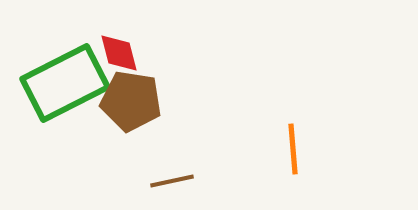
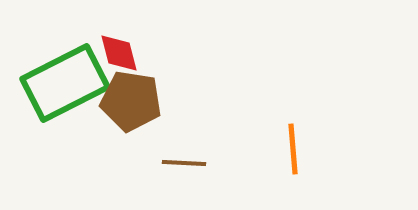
brown line: moved 12 px right, 18 px up; rotated 15 degrees clockwise
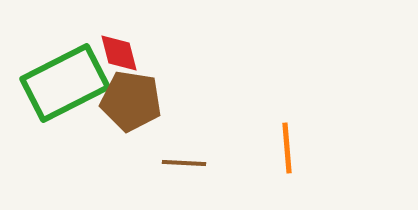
orange line: moved 6 px left, 1 px up
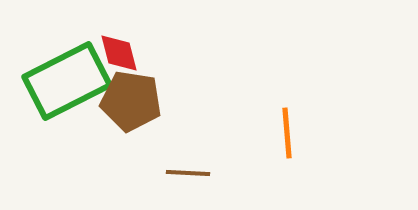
green rectangle: moved 2 px right, 2 px up
orange line: moved 15 px up
brown line: moved 4 px right, 10 px down
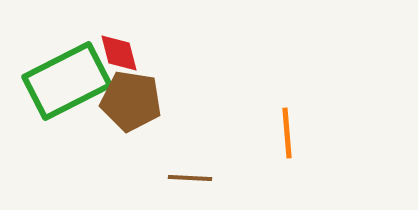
brown line: moved 2 px right, 5 px down
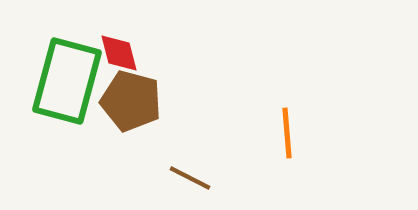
green rectangle: rotated 48 degrees counterclockwise
brown pentagon: rotated 6 degrees clockwise
brown line: rotated 24 degrees clockwise
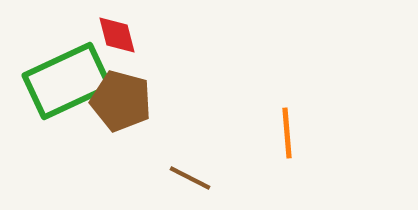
red diamond: moved 2 px left, 18 px up
green rectangle: rotated 50 degrees clockwise
brown pentagon: moved 10 px left
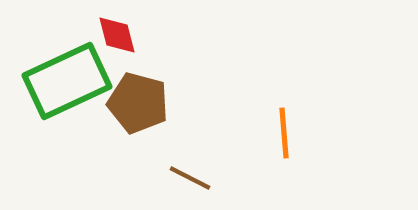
brown pentagon: moved 17 px right, 2 px down
orange line: moved 3 px left
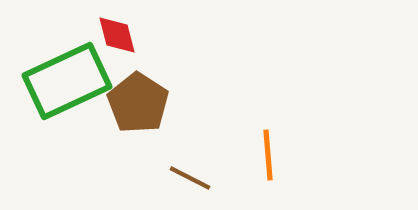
brown pentagon: rotated 18 degrees clockwise
orange line: moved 16 px left, 22 px down
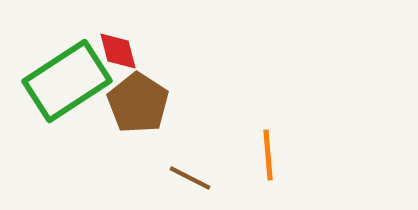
red diamond: moved 1 px right, 16 px down
green rectangle: rotated 8 degrees counterclockwise
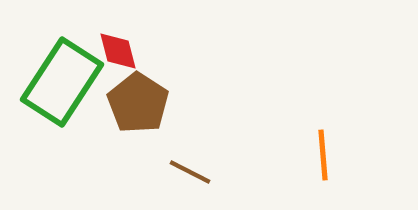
green rectangle: moved 5 px left, 1 px down; rotated 24 degrees counterclockwise
orange line: moved 55 px right
brown line: moved 6 px up
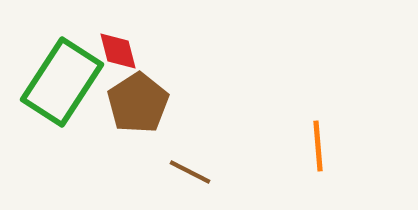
brown pentagon: rotated 6 degrees clockwise
orange line: moved 5 px left, 9 px up
